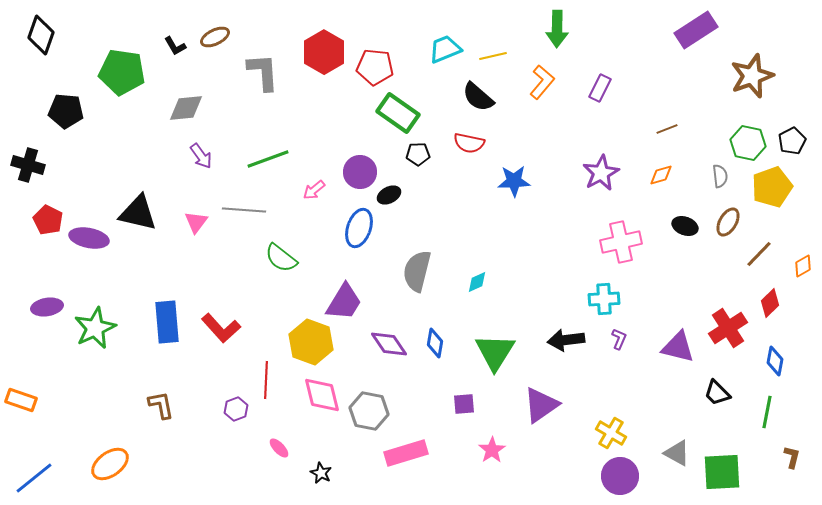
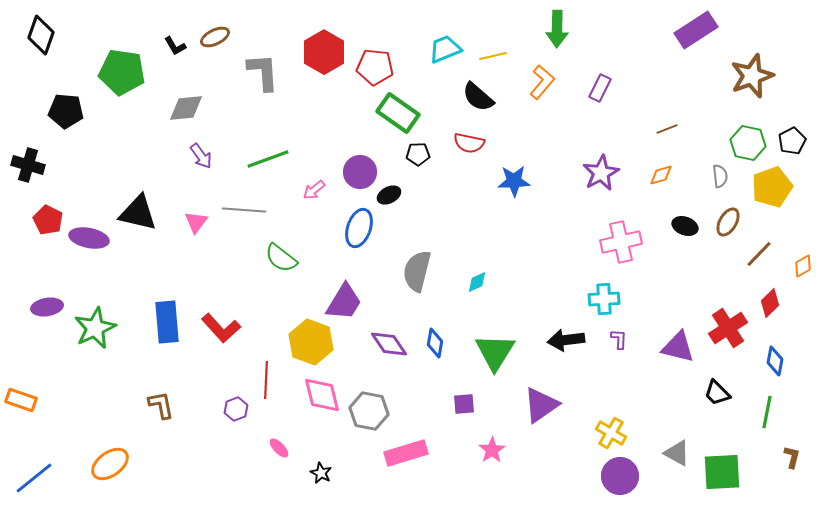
purple L-shape at (619, 339): rotated 20 degrees counterclockwise
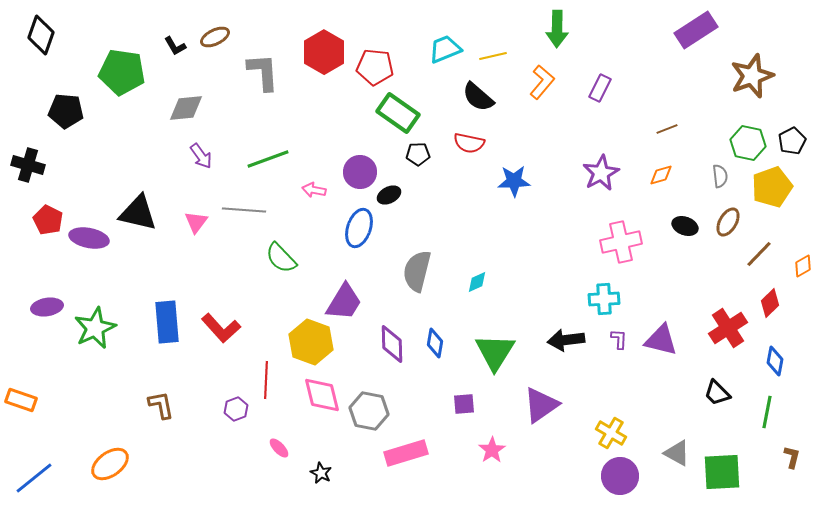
pink arrow at (314, 190): rotated 50 degrees clockwise
green semicircle at (281, 258): rotated 8 degrees clockwise
purple diamond at (389, 344): moved 3 px right; rotated 33 degrees clockwise
purple triangle at (678, 347): moved 17 px left, 7 px up
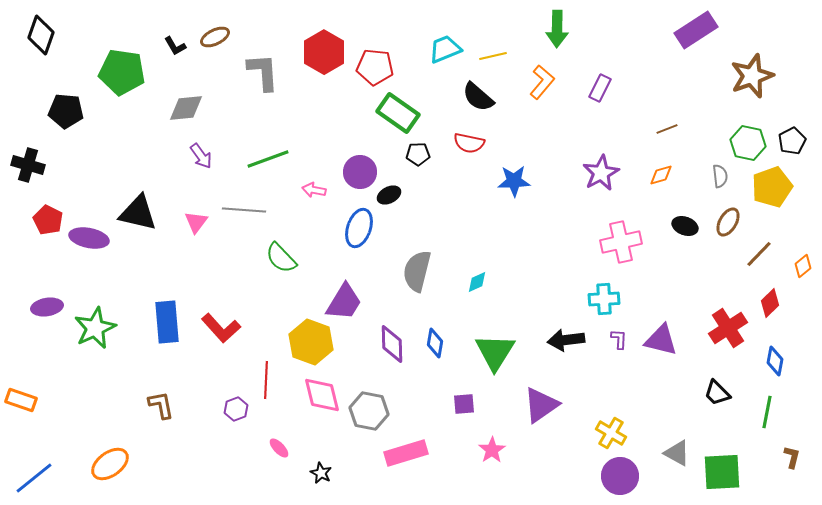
orange diamond at (803, 266): rotated 10 degrees counterclockwise
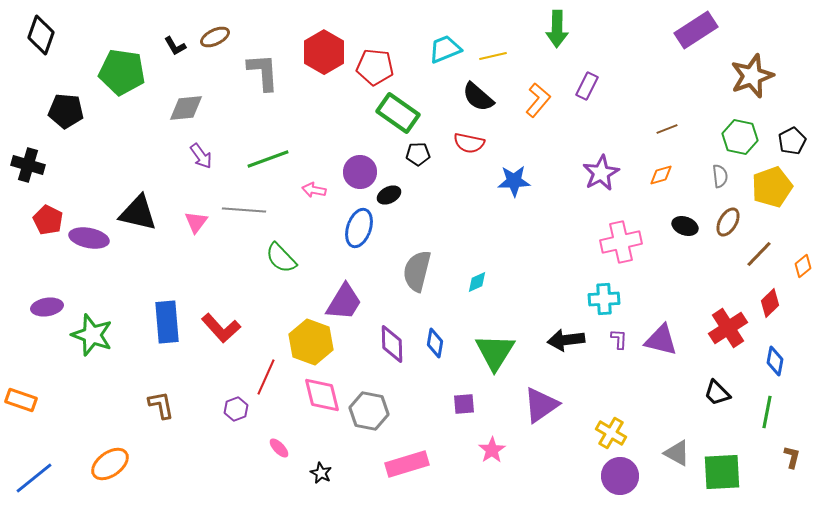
orange L-shape at (542, 82): moved 4 px left, 18 px down
purple rectangle at (600, 88): moved 13 px left, 2 px up
green hexagon at (748, 143): moved 8 px left, 6 px up
green star at (95, 328): moved 3 px left, 7 px down; rotated 27 degrees counterclockwise
red line at (266, 380): moved 3 px up; rotated 21 degrees clockwise
pink rectangle at (406, 453): moved 1 px right, 11 px down
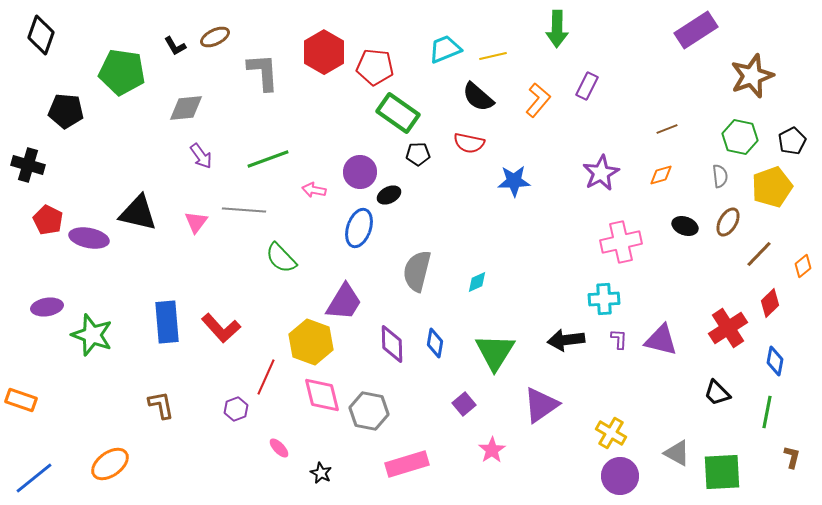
purple square at (464, 404): rotated 35 degrees counterclockwise
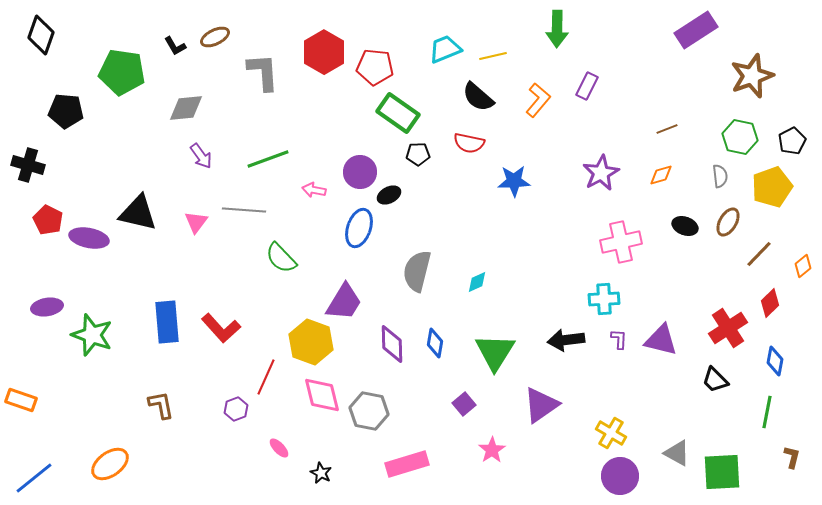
black trapezoid at (717, 393): moved 2 px left, 13 px up
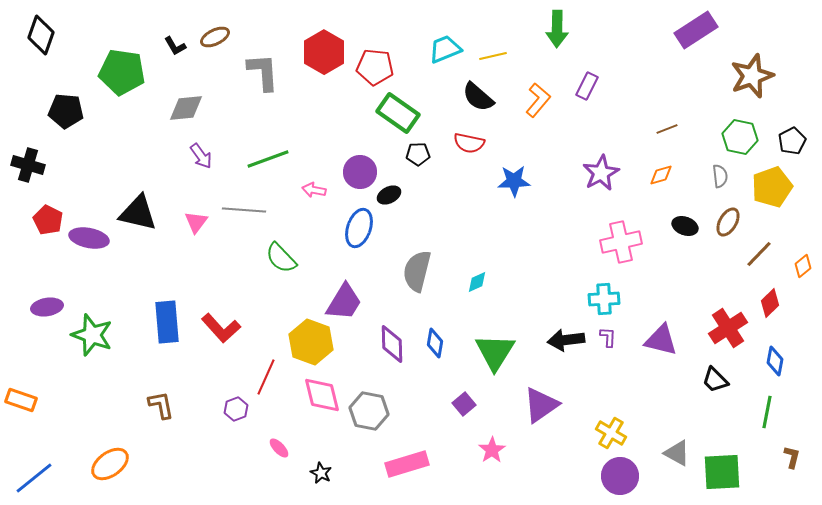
purple L-shape at (619, 339): moved 11 px left, 2 px up
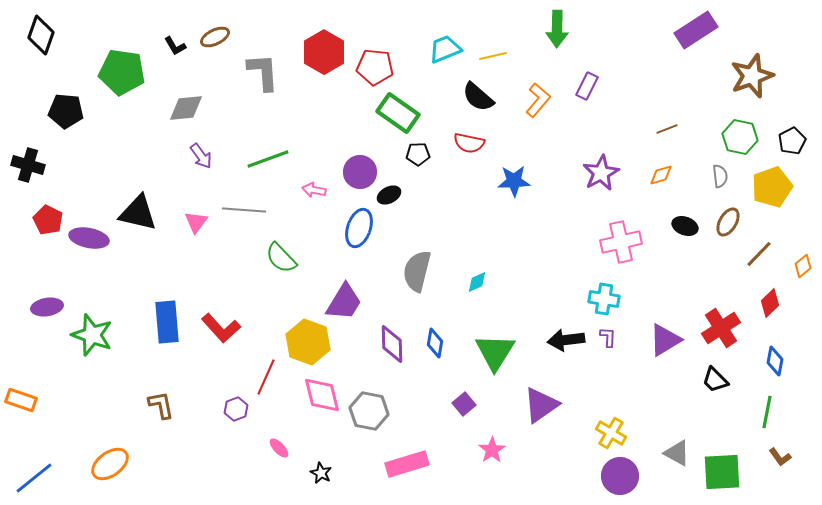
cyan cross at (604, 299): rotated 12 degrees clockwise
red cross at (728, 328): moved 7 px left
purple triangle at (661, 340): moved 4 px right; rotated 45 degrees counterclockwise
yellow hexagon at (311, 342): moved 3 px left
brown L-shape at (792, 457): moved 12 px left; rotated 130 degrees clockwise
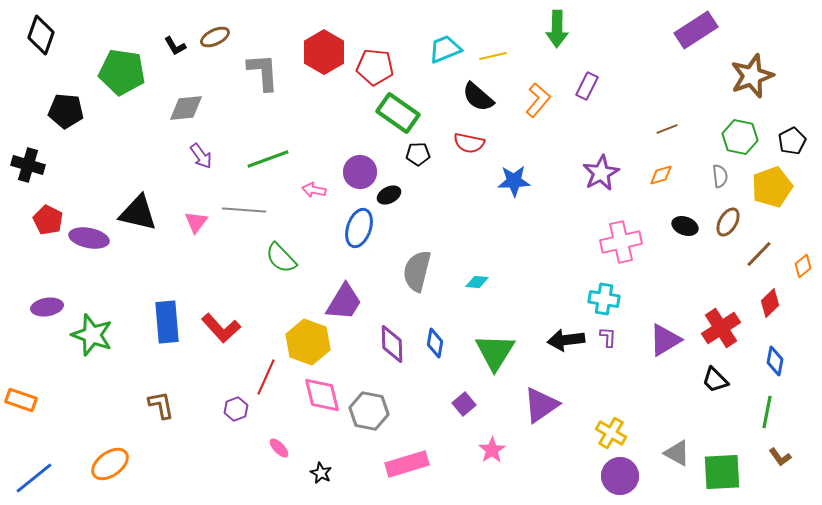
cyan diamond at (477, 282): rotated 30 degrees clockwise
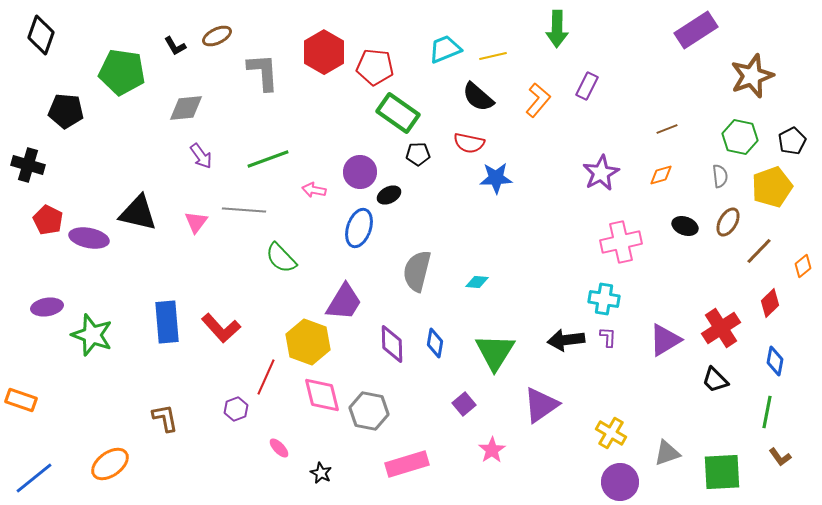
brown ellipse at (215, 37): moved 2 px right, 1 px up
blue star at (514, 181): moved 18 px left, 3 px up
brown line at (759, 254): moved 3 px up
brown L-shape at (161, 405): moved 4 px right, 13 px down
gray triangle at (677, 453): moved 10 px left; rotated 48 degrees counterclockwise
purple circle at (620, 476): moved 6 px down
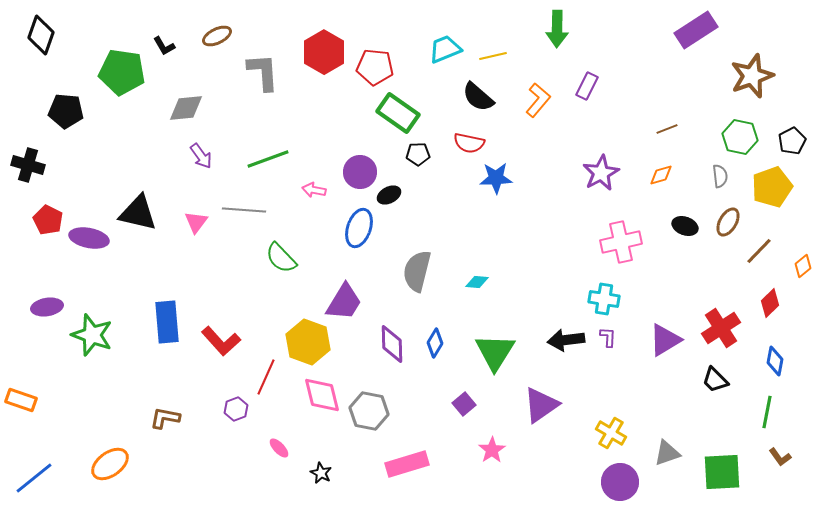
black L-shape at (175, 46): moved 11 px left
red L-shape at (221, 328): moved 13 px down
blue diamond at (435, 343): rotated 20 degrees clockwise
brown L-shape at (165, 418): rotated 68 degrees counterclockwise
